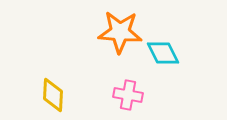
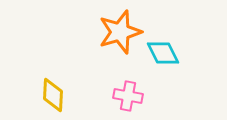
orange star: rotated 21 degrees counterclockwise
pink cross: moved 1 px down
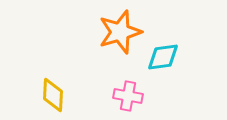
cyan diamond: moved 4 px down; rotated 72 degrees counterclockwise
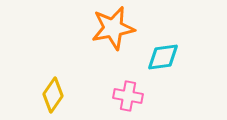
orange star: moved 7 px left, 4 px up; rotated 6 degrees clockwise
yellow diamond: rotated 32 degrees clockwise
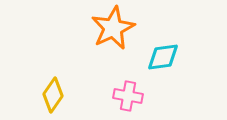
orange star: rotated 15 degrees counterclockwise
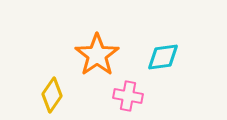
orange star: moved 16 px left, 27 px down; rotated 9 degrees counterclockwise
yellow diamond: moved 1 px left
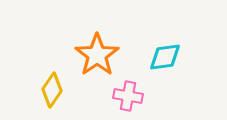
cyan diamond: moved 2 px right
yellow diamond: moved 5 px up
